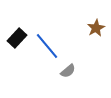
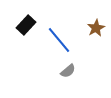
black rectangle: moved 9 px right, 13 px up
blue line: moved 12 px right, 6 px up
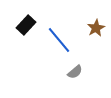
gray semicircle: moved 7 px right, 1 px down
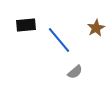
black rectangle: rotated 42 degrees clockwise
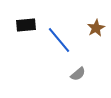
gray semicircle: moved 3 px right, 2 px down
